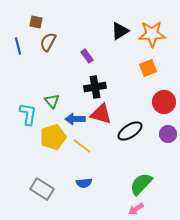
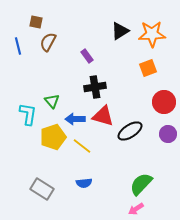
red triangle: moved 2 px right, 2 px down
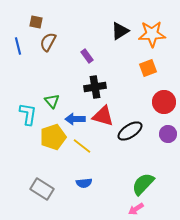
green semicircle: moved 2 px right
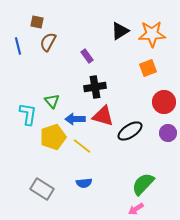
brown square: moved 1 px right
purple circle: moved 1 px up
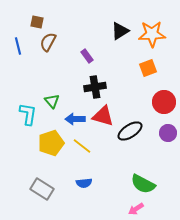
yellow pentagon: moved 2 px left, 6 px down
green semicircle: rotated 105 degrees counterclockwise
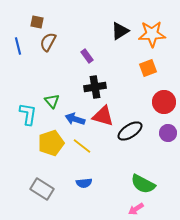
blue arrow: rotated 18 degrees clockwise
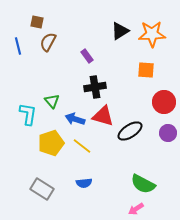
orange square: moved 2 px left, 2 px down; rotated 24 degrees clockwise
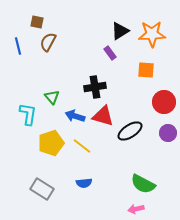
purple rectangle: moved 23 px right, 3 px up
green triangle: moved 4 px up
blue arrow: moved 3 px up
pink arrow: rotated 21 degrees clockwise
